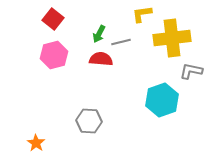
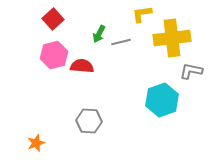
red square: rotated 10 degrees clockwise
red semicircle: moved 19 px left, 7 px down
orange star: rotated 18 degrees clockwise
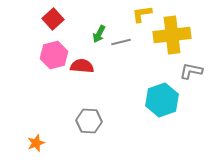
yellow cross: moved 3 px up
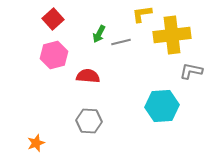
red semicircle: moved 6 px right, 10 px down
cyan hexagon: moved 6 px down; rotated 16 degrees clockwise
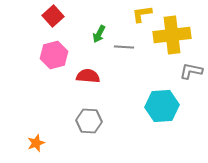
red square: moved 3 px up
gray line: moved 3 px right, 5 px down; rotated 18 degrees clockwise
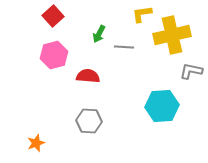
yellow cross: rotated 6 degrees counterclockwise
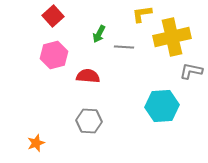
yellow cross: moved 2 px down
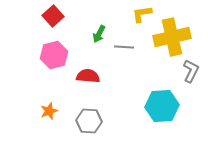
gray L-shape: rotated 105 degrees clockwise
orange star: moved 13 px right, 32 px up
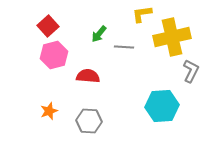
red square: moved 5 px left, 10 px down
green arrow: rotated 12 degrees clockwise
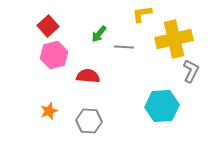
yellow cross: moved 2 px right, 2 px down
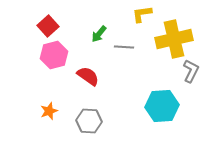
red semicircle: rotated 30 degrees clockwise
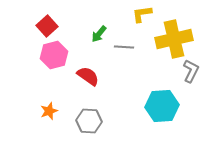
red square: moved 1 px left
